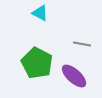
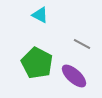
cyan triangle: moved 2 px down
gray line: rotated 18 degrees clockwise
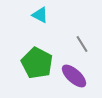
gray line: rotated 30 degrees clockwise
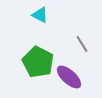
green pentagon: moved 1 px right, 1 px up
purple ellipse: moved 5 px left, 1 px down
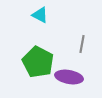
gray line: rotated 42 degrees clockwise
purple ellipse: rotated 32 degrees counterclockwise
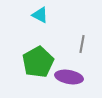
green pentagon: rotated 16 degrees clockwise
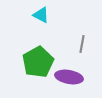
cyan triangle: moved 1 px right
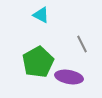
gray line: rotated 36 degrees counterclockwise
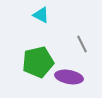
green pentagon: rotated 16 degrees clockwise
